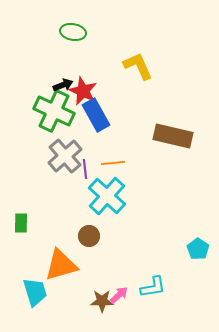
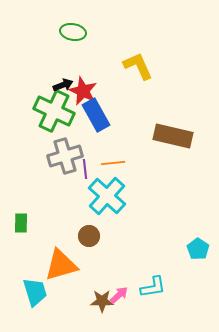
gray cross: rotated 24 degrees clockwise
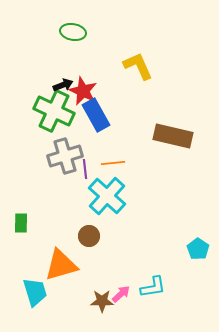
pink arrow: moved 2 px right, 1 px up
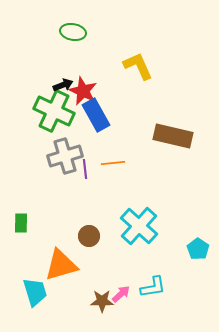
cyan cross: moved 32 px right, 30 px down
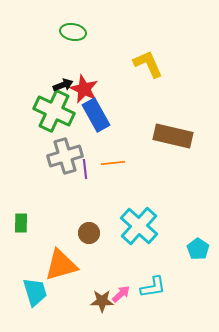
yellow L-shape: moved 10 px right, 2 px up
red star: moved 1 px right, 2 px up
brown circle: moved 3 px up
